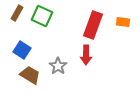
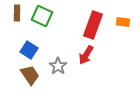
brown rectangle: rotated 28 degrees counterclockwise
blue square: moved 7 px right
red arrow: rotated 30 degrees clockwise
brown trapezoid: rotated 25 degrees clockwise
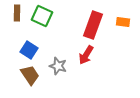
gray star: rotated 18 degrees counterclockwise
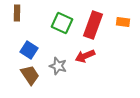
green square: moved 20 px right, 7 px down
red arrow: moved 1 px left, 1 px down; rotated 36 degrees clockwise
